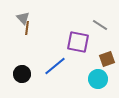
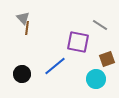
cyan circle: moved 2 px left
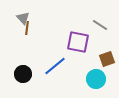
black circle: moved 1 px right
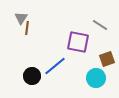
gray triangle: moved 2 px left; rotated 16 degrees clockwise
black circle: moved 9 px right, 2 px down
cyan circle: moved 1 px up
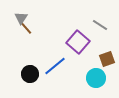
brown line: moved 1 px left; rotated 48 degrees counterclockwise
purple square: rotated 30 degrees clockwise
black circle: moved 2 px left, 2 px up
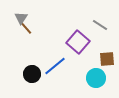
brown square: rotated 14 degrees clockwise
black circle: moved 2 px right
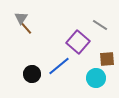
blue line: moved 4 px right
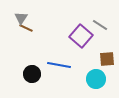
brown line: rotated 24 degrees counterclockwise
purple square: moved 3 px right, 6 px up
blue line: moved 1 px up; rotated 50 degrees clockwise
cyan circle: moved 1 px down
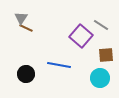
gray line: moved 1 px right
brown square: moved 1 px left, 4 px up
black circle: moved 6 px left
cyan circle: moved 4 px right, 1 px up
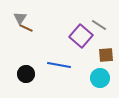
gray triangle: moved 1 px left
gray line: moved 2 px left
